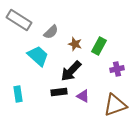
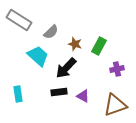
black arrow: moved 5 px left, 3 px up
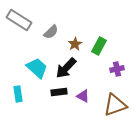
brown star: rotated 24 degrees clockwise
cyan trapezoid: moved 1 px left, 12 px down
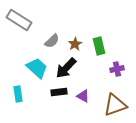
gray semicircle: moved 1 px right, 9 px down
green rectangle: rotated 42 degrees counterclockwise
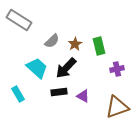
cyan rectangle: rotated 21 degrees counterclockwise
brown triangle: moved 2 px right, 2 px down
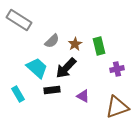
black rectangle: moved 7 px left, 2 px up
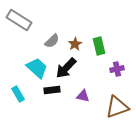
purple triangle: rotated 16 degrees counterclockwise
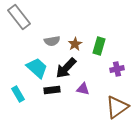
gray rectangle: moved 3 px up; rotated 20 degrees clockwise
gray semicircle: rotated 35 degrees clockwise
green rectangle: rotated 30 degrees clockwise
purple triangle: moved 7 px up
brown triangle: rotated 15 degrees counterclockwise
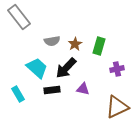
brown triangle: rotated 10 degrees clockwise
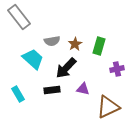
cyan trapezoid: moved 4 px left, 9 px up
brown triangle: moved 9 px left
